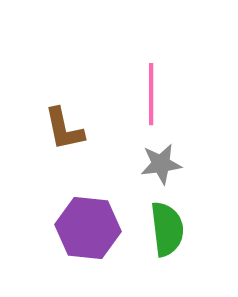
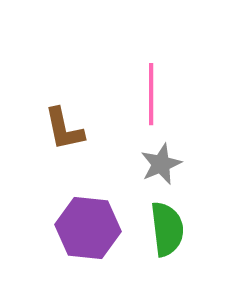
gray star: rotated 15 degrees counterclockwise
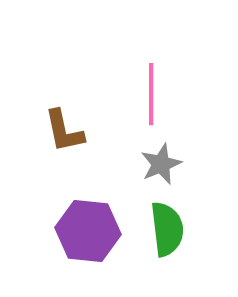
brown L-shape: moved 2 px down
purple hexagon: moved 3 px down
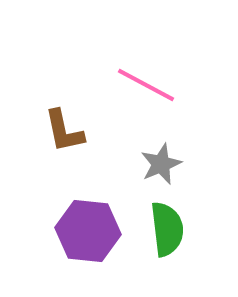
pink line: moved 5 px left, 9 px up; rotated 62 degrees counterclockwise
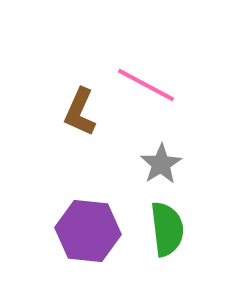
brown L-shape: moved 16 px right, 19 px up; rotated 36 degrees clockwise
gray star: rotated 9 degrees counterclockwise
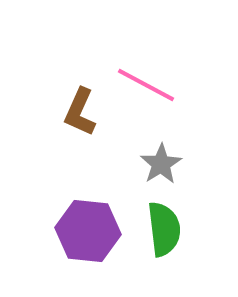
green semicircle: moved 3 px left
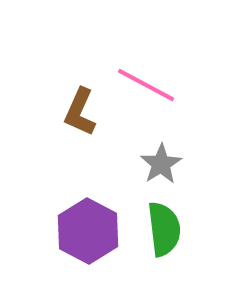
purple hexagon: rotated 22 degrees clockwise
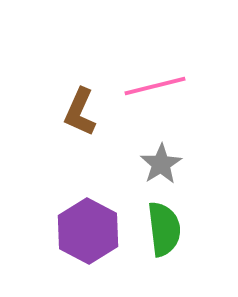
pink line: moved 9 px right, 1 px down; rotated 42 degrees counterclockwise
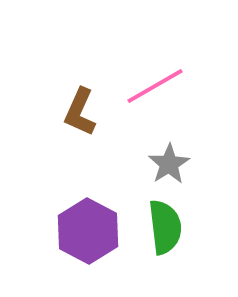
pink line: rotated 16 degrees counterclockwise
gray star: moved 8 px right
green semicircle: moved 1 px right, 2 px up
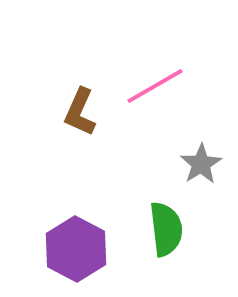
gray star: moved 32 px right
green semicircle: moved 1 px right, 2 px down
purple hexagon: moved 12 px left, 18 px down
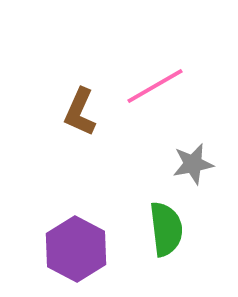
gray star: moved 8 px left; rotated 21 degrees clockwise
